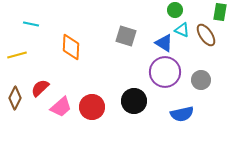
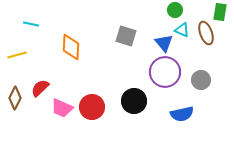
brown ellipse: moved 2 px up; rotated 15 degrees clockwise
blue triangle: rotated 18 degrees clockwise
pink trapezoid: moved 1 px right, 1 px down; rotated 65 degrees clockwise
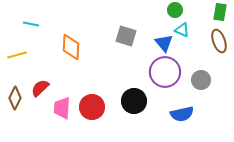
brown ellipse: moved 13 px right, 8 px down
pink trapezoid: rotated 70 degrees clockwise
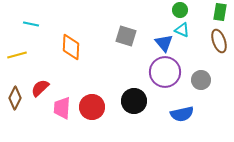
green circle: moved 5 px right
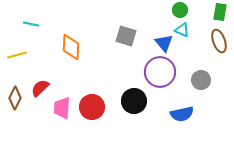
purple circle: moved 5 px left
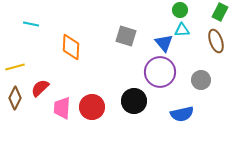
green rectangle: rotated 18 degrees clockwise
cyan triangle: rotated 28 degrees counterclockwise
brown ellipse: moved 3 px left
yellow line: moved 2 px left, 12 px down
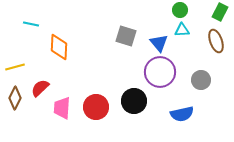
blue triangle: moved 5 px left
orange diamond: moved 12 px left
red circle: moved 4 px right
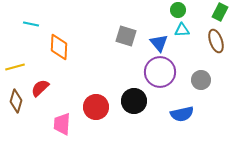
green circle: moved 2 px left
brown diamond: moved 1 px right, 3 px down; rotated 10 degrees counterclockwise
pink trapezoid: moved 16 px down
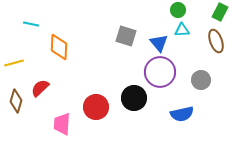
yellow line: moved 1 px left, 4 px up
black circle: moved 3 px up
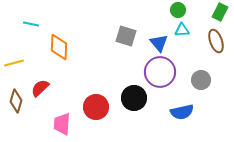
blue semicircle: moved 2 px up
